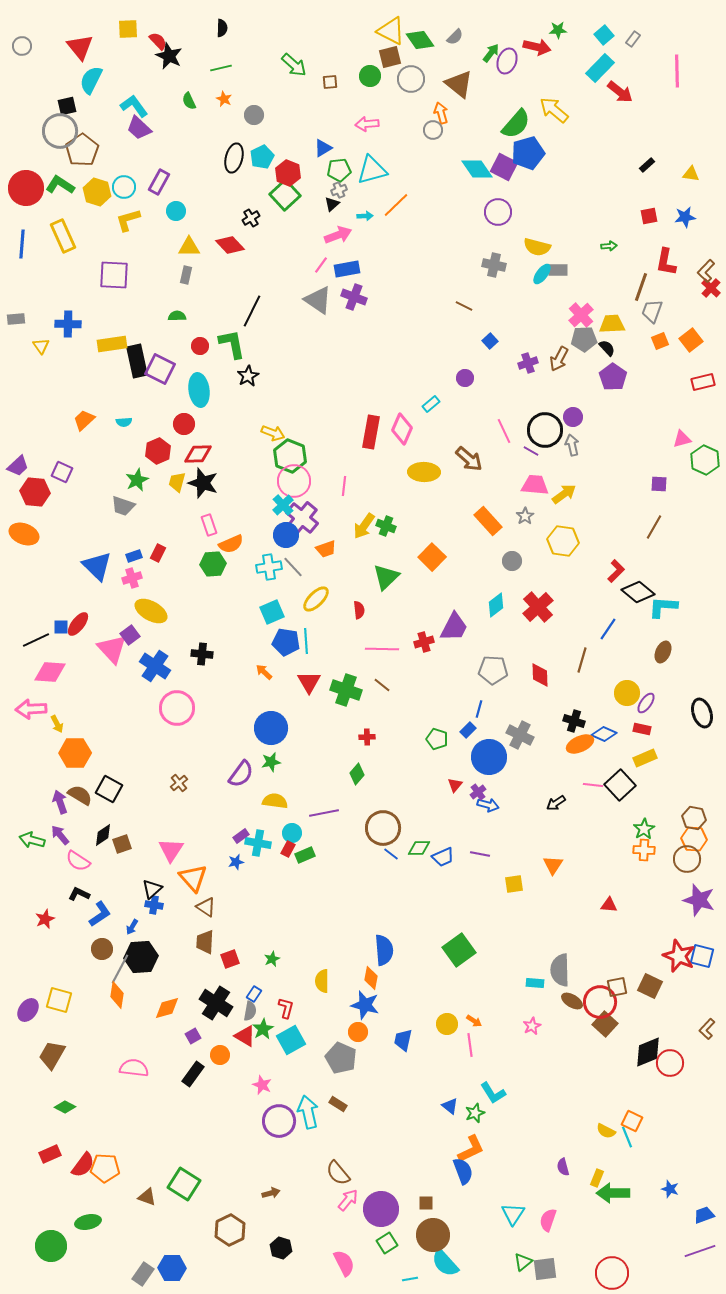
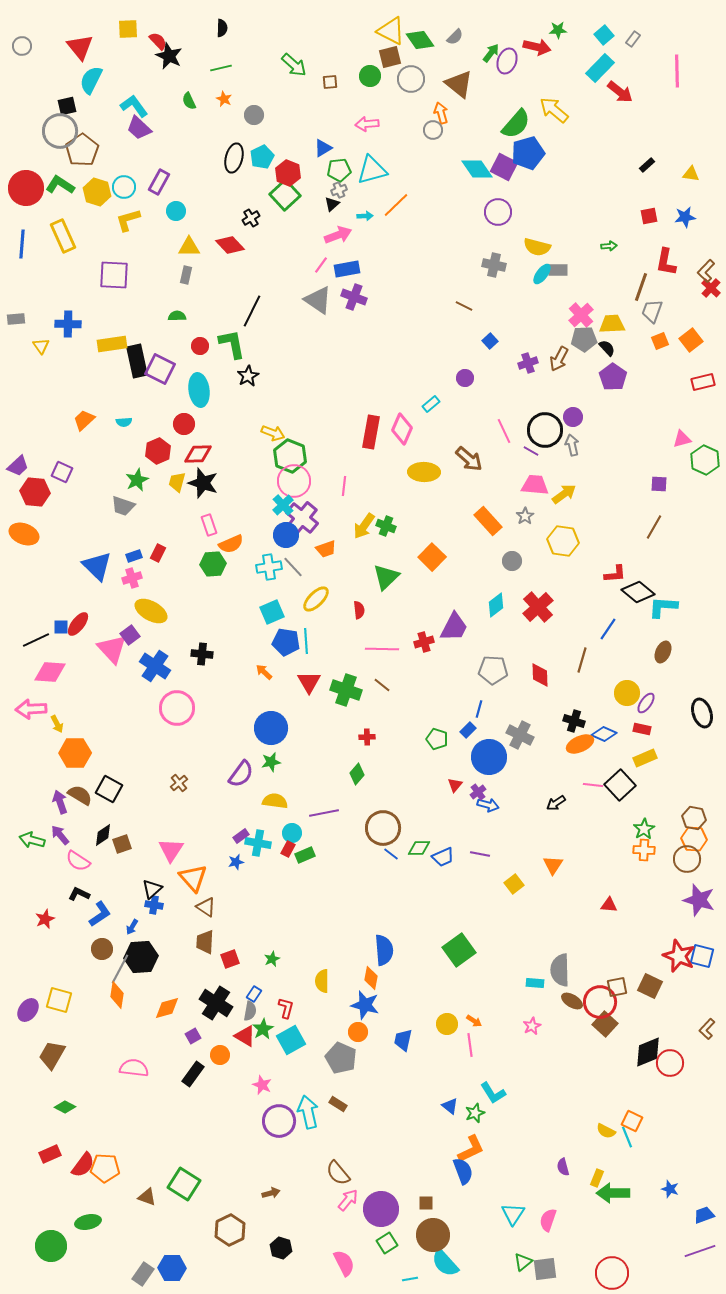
red L-shape at (616, 571): moved 1 px left, 3 px down; rotated 40 degrees clockwise
yellow square at (514, 884): rotated 30 degrees counterclockwise
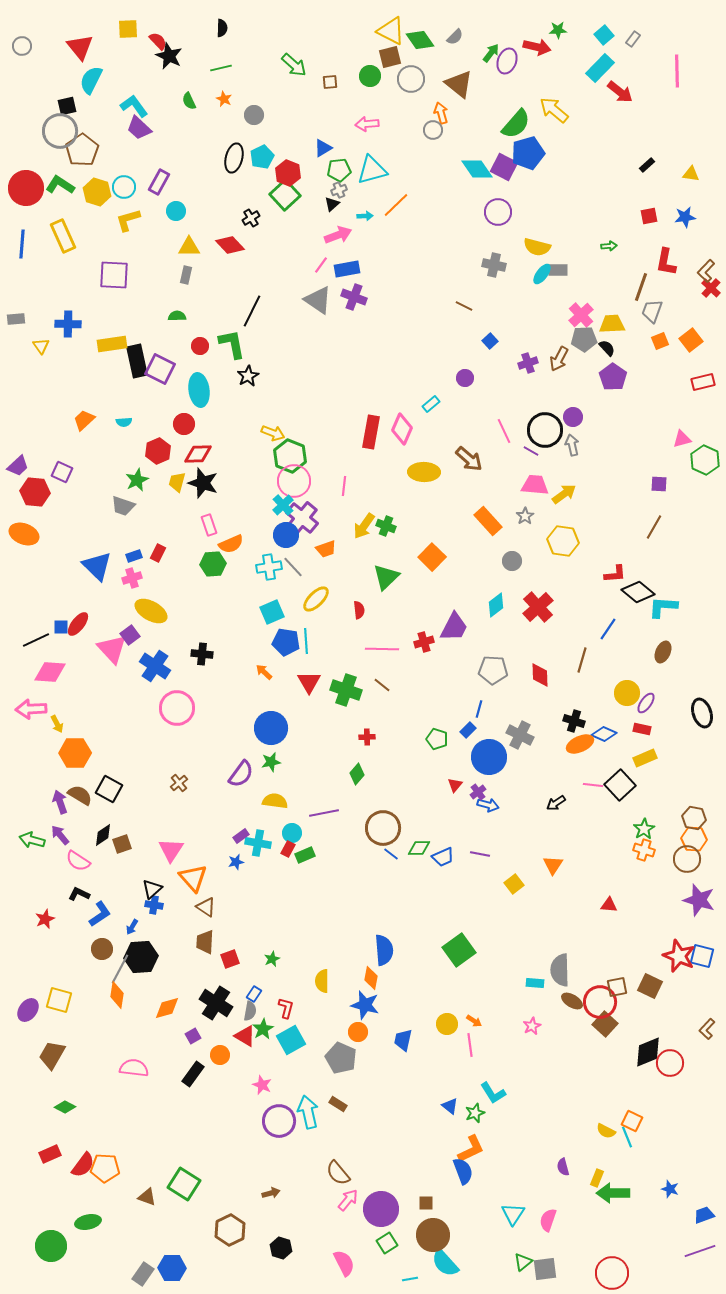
orange cross at (644, 850): rotated 15 degrees clockwise
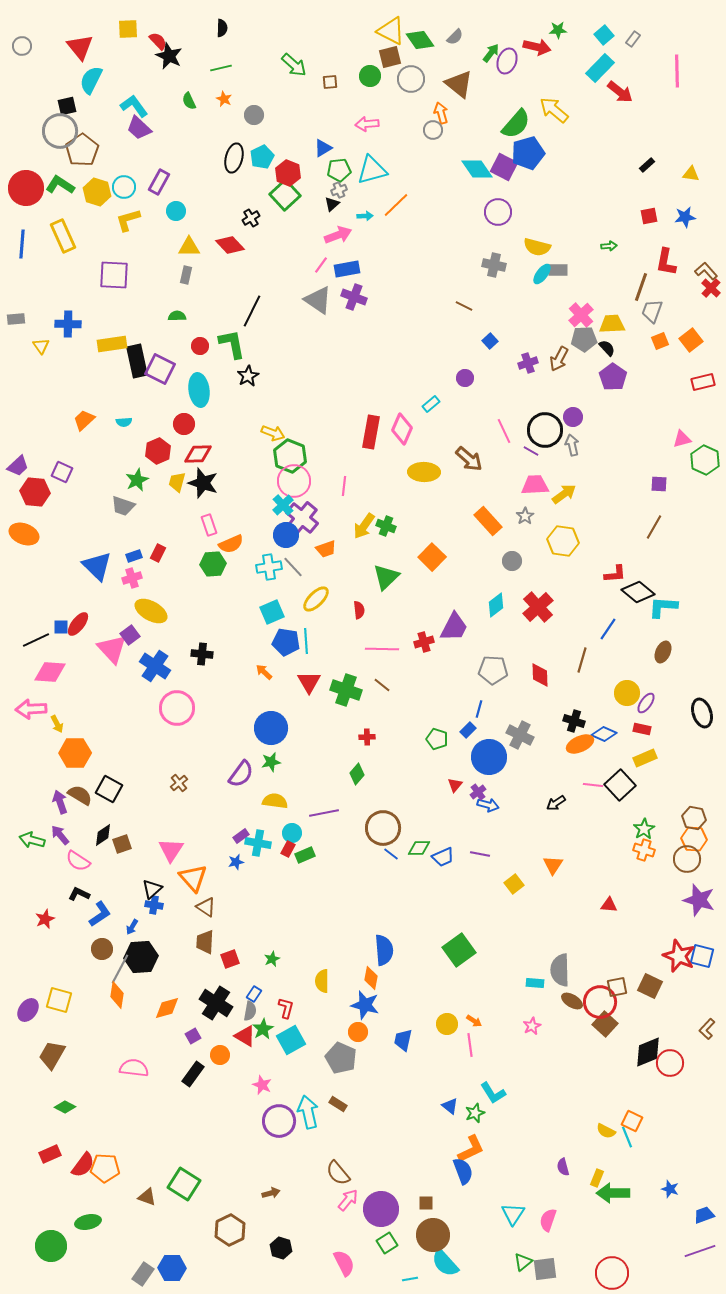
brown L-shape at (706, 271): rotated 95 degrees clockwise
pink trapezoid at (535, 485): rotated 8 degrees counterclockwise
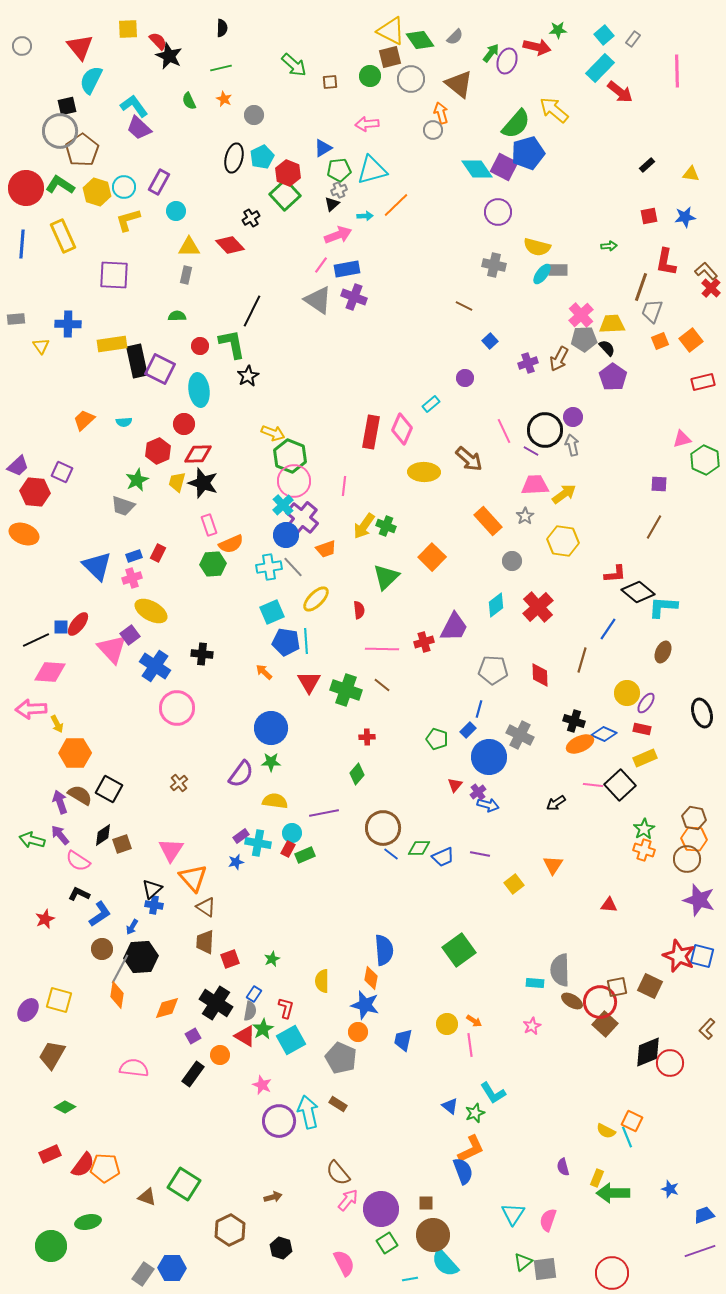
green star at (271, 762): rotated 12 degrees clockwise
brown arrow at (271, 1193): moved 2 px right, 4 px down
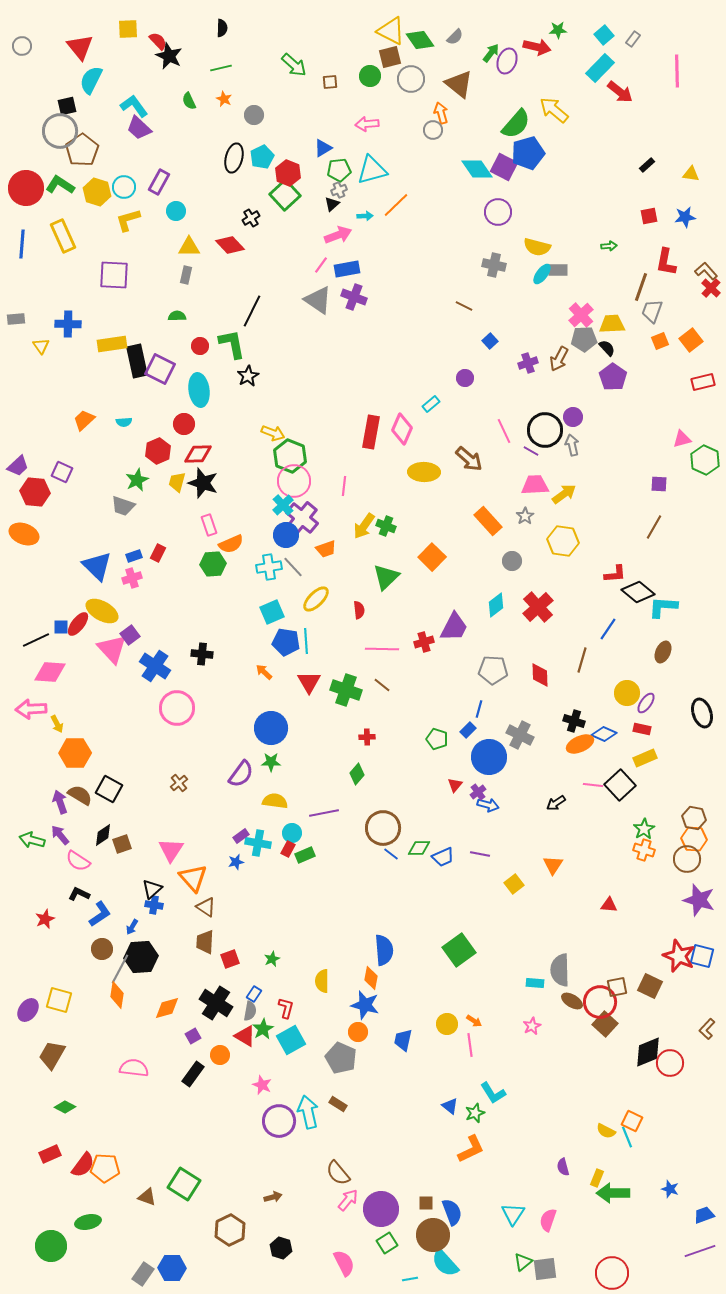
yellow ellipse at (151, 611): moved 49 px left
blue semicircle at (463, 1171): moved 11 px left, 41 px down
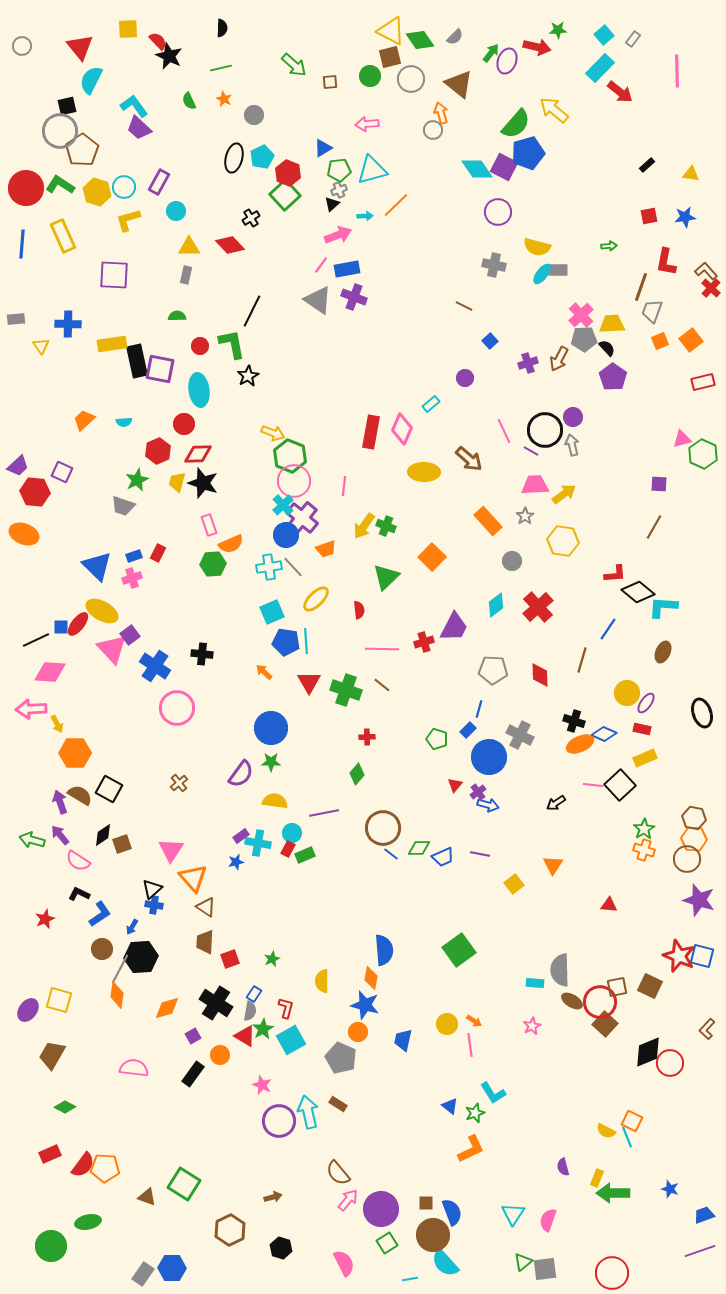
purple square at (160, 369): rotated 16 degrees counterclockwise
green hexagon at (705, 460): moved 2 px left, 6 px up
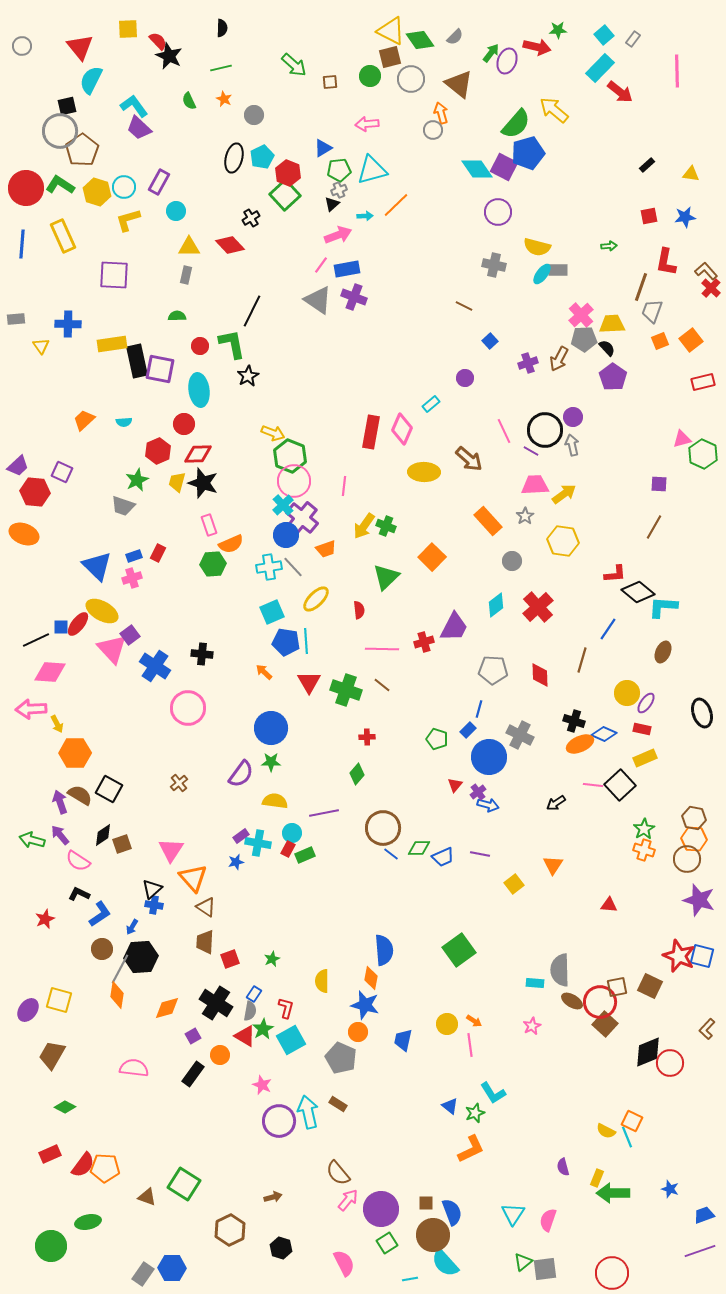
pink circle at (177, 708): moved 11 px right
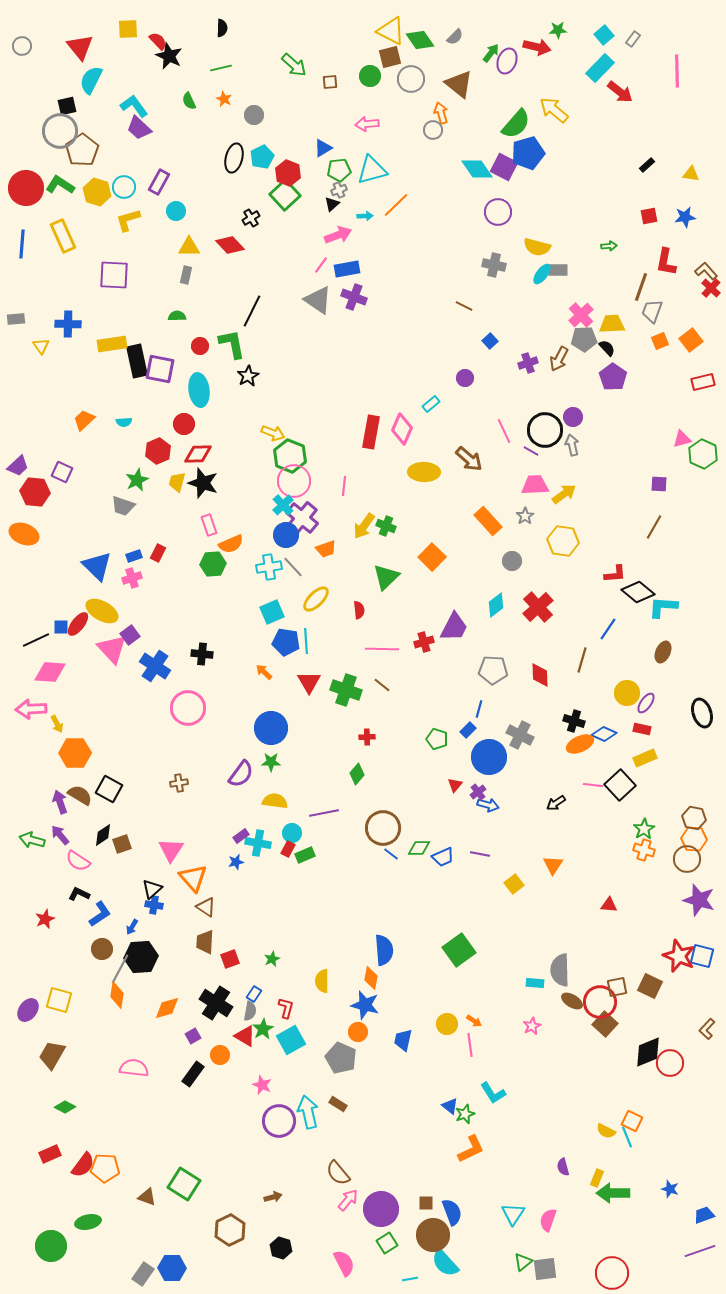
brown cross at (179, 783): rotated 30 degrees clockwise
green star at (475, 1113): moved 10 px left, 1 px down
